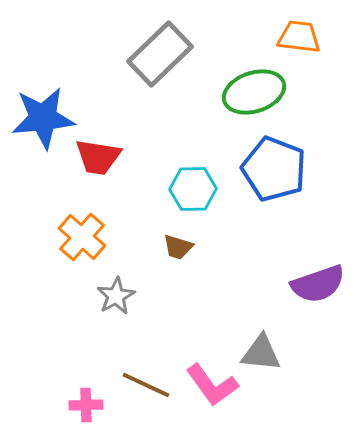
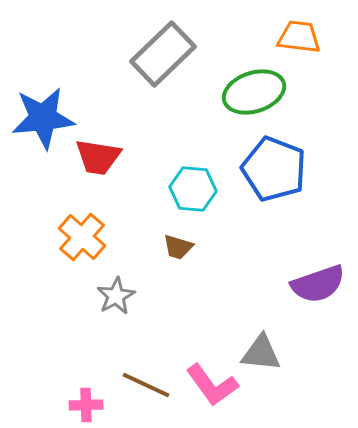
gray rectangle: moved 3 px right
cyan hexagon: rotated 6 degrees clockwise
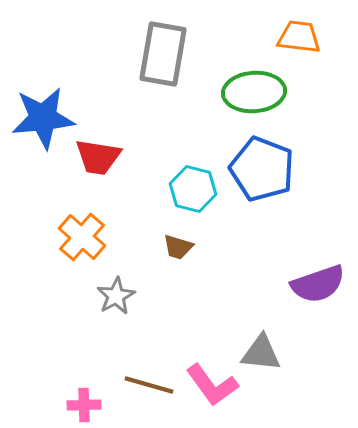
gray rectangle: rotated 36 degrees counterclockwise
green ellipse: rotated 14 degrees clockwise
blue pentagon: moved 12 px left
cyan hexagon: rotated 9 degrees clockwise
brown line: moved 3 px right; rotated 9 degrees counterclockwise
pink cross: moved 2 px left
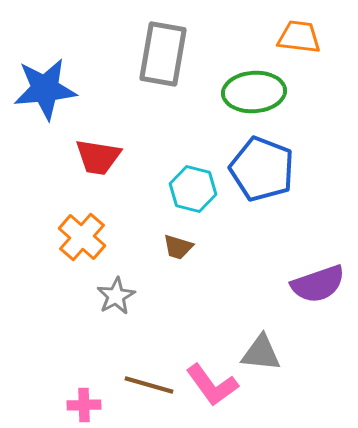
blue star: moved 2 px right, 29 px up
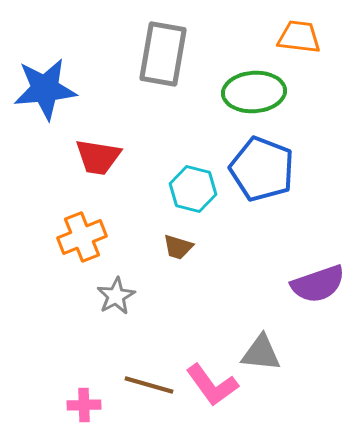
orange cross: rotated 27 degrees clockwise
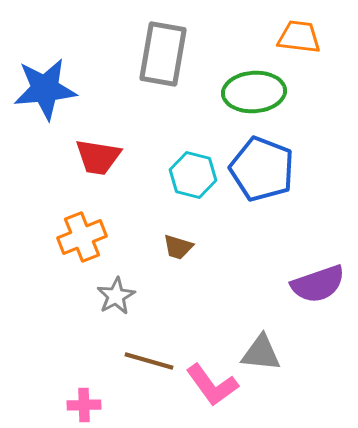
cyan hexagon: moved 14 px up
brown line: moved 24 px up
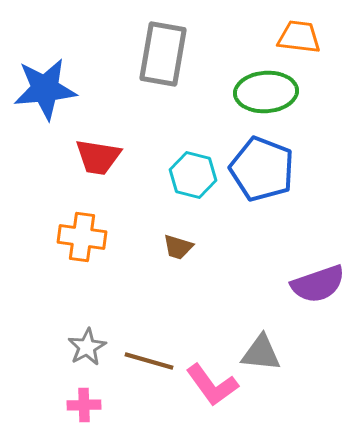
green ellipse: moved 12 px right
orange cross: rotated 30 degrees clockwise
gray star: moved 29 px left, 51 px down
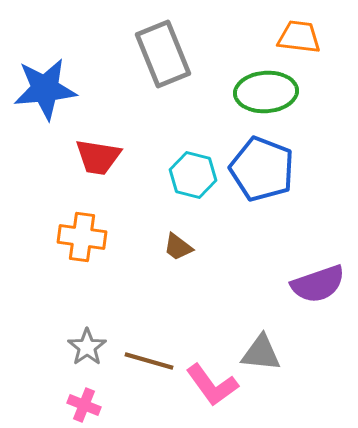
gray rectangle: rotated 32 degrees counterclockwise
brown trapezoid: rotated 20 degrees clockwise
gray star: rotated 6 degrees counterclockwise
pink cross: rotated 24 degrees clockwise
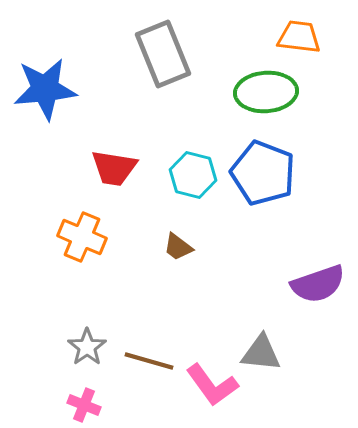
red trapezoid: moved 16 px right, 11 px down
blue pentagon: moved 1 px right, 4 px down
orange cross: rotated 15 degrees clockwise
